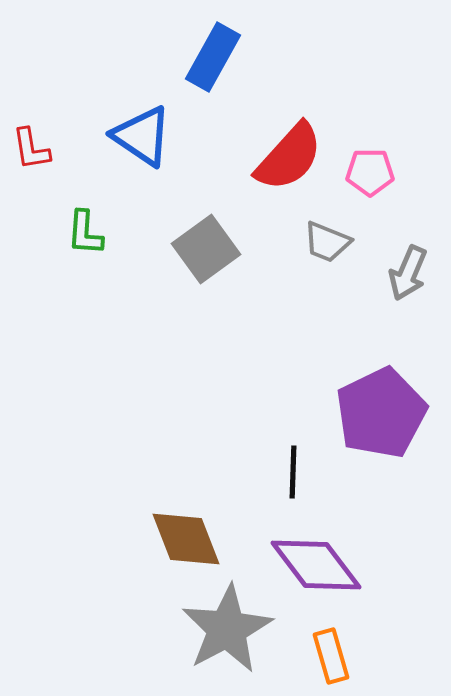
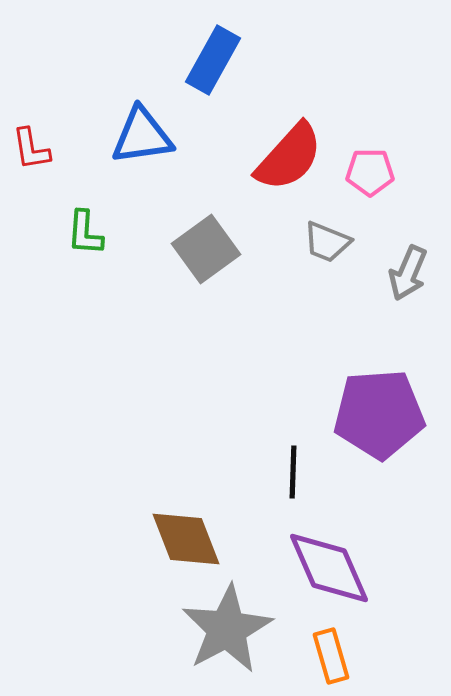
blue rectangle: moved 3 px down
blue triangle: rotated 42 degrees counterclockwise
purple pentagon: moved 2 px left, 1 px down; rotated 22 degrees clockwise
purple diamond: moved 13 px right, 3 px down; rotated 14 degrees clockwise
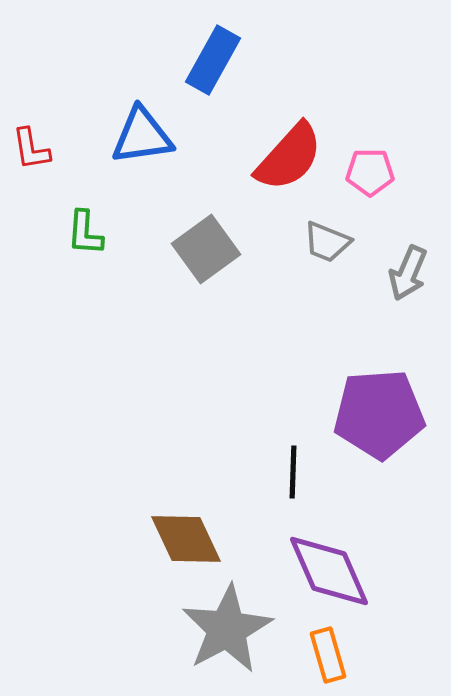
brown diamond: rotated 4 degrees counterclockwise
purple diamond: moved 3 px down
orange rectangle: moved 3 px left, 1 px up
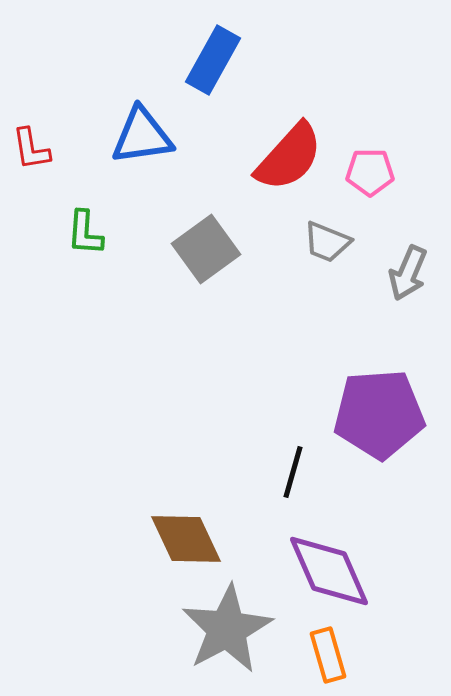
black line: rotated 14 degrees clockwise
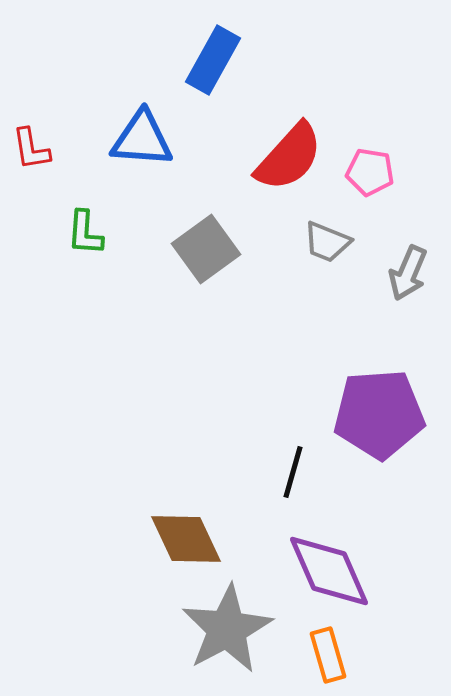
blue triangle: moved 3 px down; rotated 12 degrees clockwise
pink pentagon: rotated 9 degrees clockwise
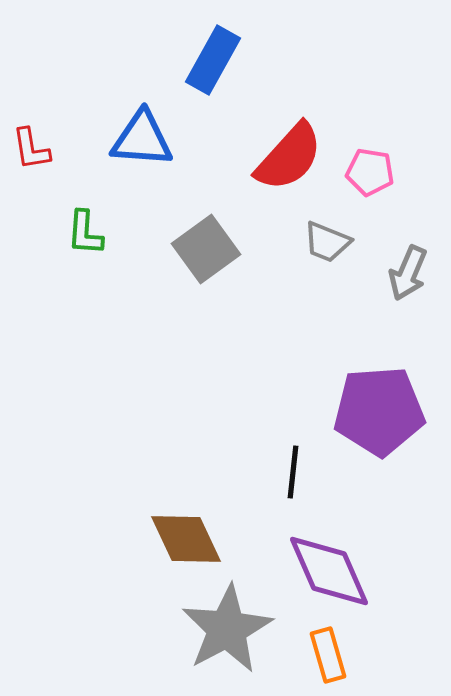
purple pentagon: moved 3 px up
black line: rotated 10 degrees counterclockwise
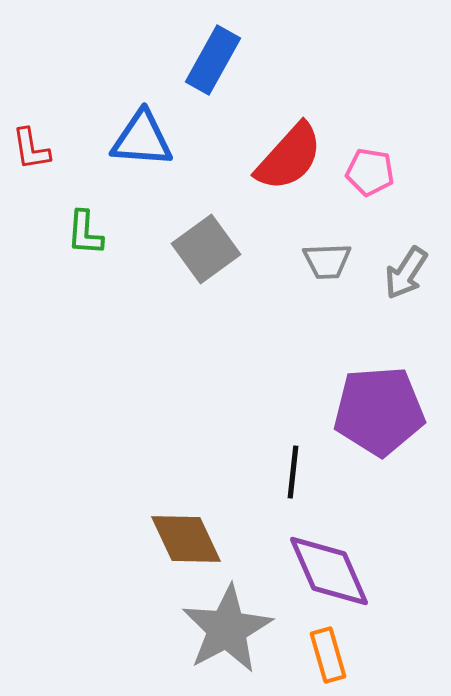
gray trapezoid: moved 19 px down; rotated 24 degrees counterclockwise
gray arrow: moved 2 px left; rotated 10 degrees clockwise
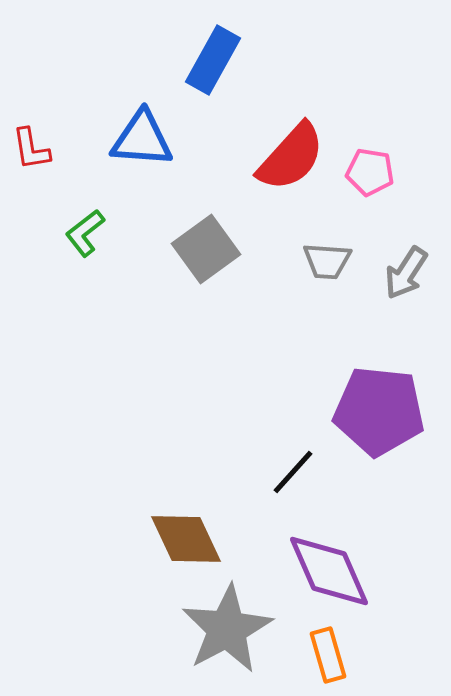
red semicircle: moved 2 px right
green L-shape: rotated 48 degrees clockwise
gray trapezoid: rotated 6 degrees clockwise
purple pentagon: rotated 10 degrees clockwise
black line: rotated 36 degrees clockwise
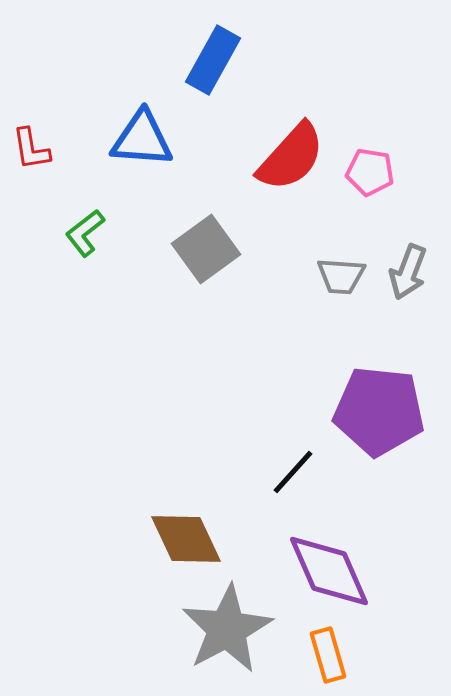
gray trapezoid: moved 14 px right, 15 px down
gray arrow: moved 2 px right, 1 px up; rotated 12 degrees counterclockwise
